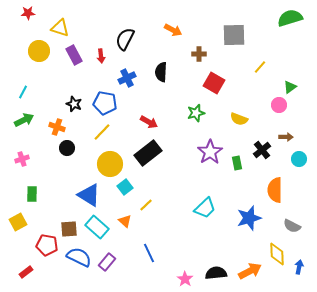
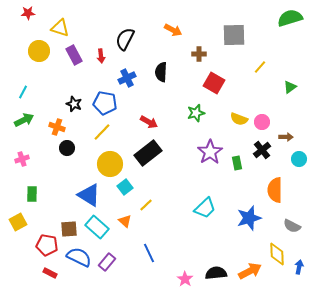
pink circle at (279, 105): moved 17 px left, 17 px down
red rectangle at (26, 272): moved 24 px right, 1 px down; rotated 64 degrees clockwise
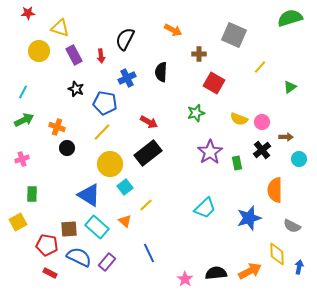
gray square at (234, 35): rotated 25 degrees clockwise
black star at (74, 104): moved 2 px right, 15 px up
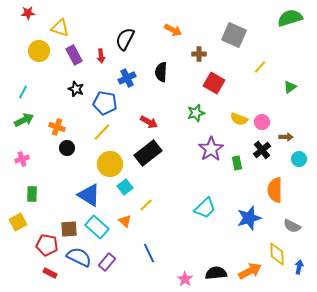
purple star at (210, 152): moved 1 px right, 3 px up
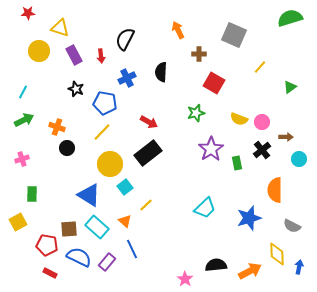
orange arrow at (173, 30): moved 5 px right; rotated 144 degrees counterclockwise
blue line at (149, 253): moved 17 px left, 4 px up
black semicircle at (216, 273): moved 8 px up
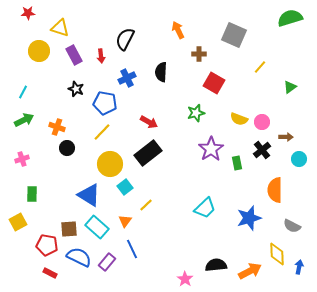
orange triangle at (125, 221): rotated 24 degrees clockwise
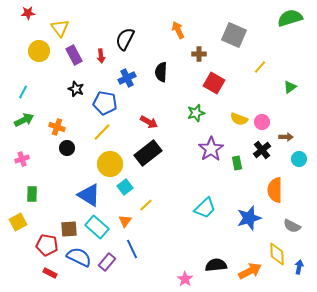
yellow triangle at (60, 28): rotated 36 degrees clockwise
